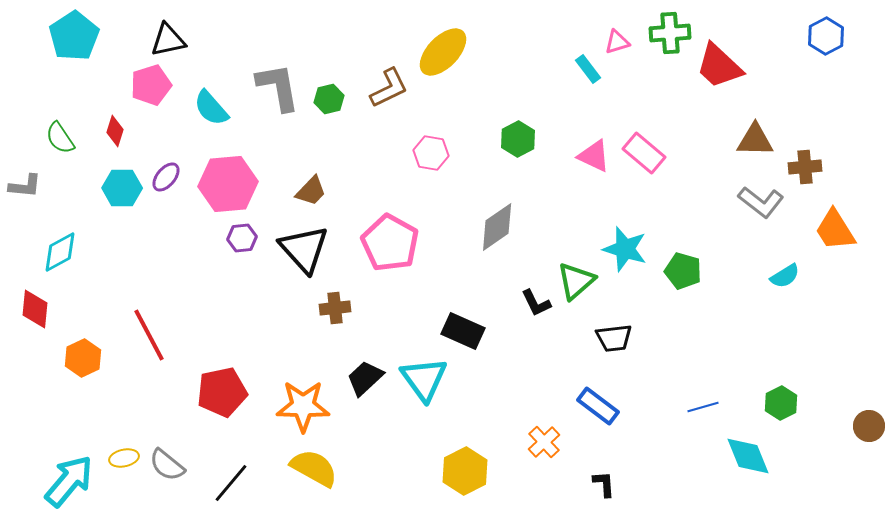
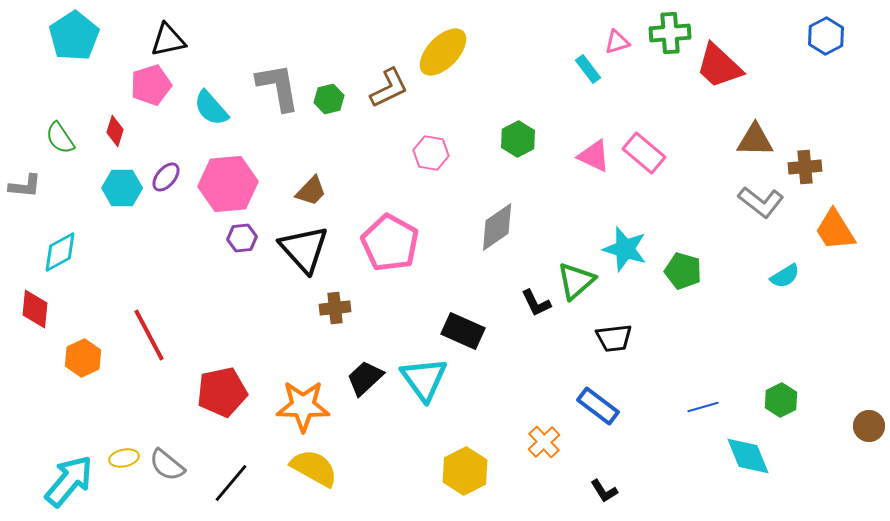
green hexagon at (781, 403): moved 3 px up
black L-shape at (604, 484): moved 7 px down; rotated 152 degrees clockwise
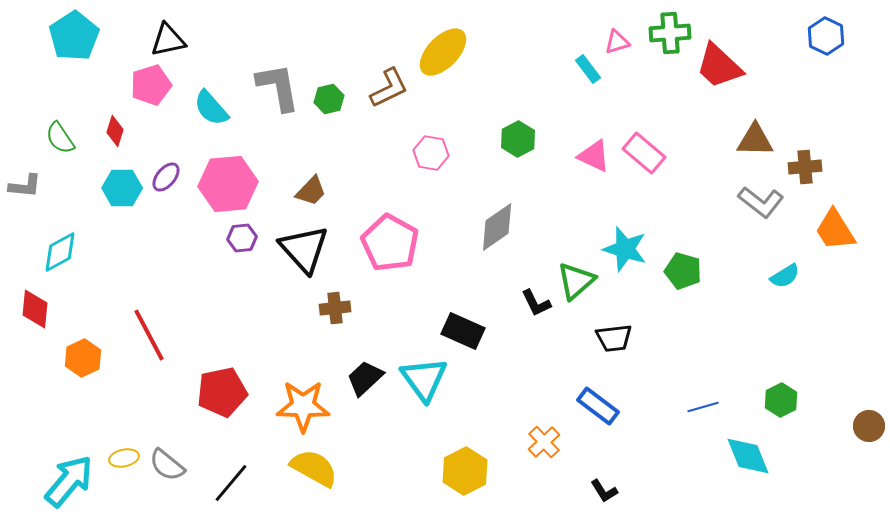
blue hexagon at (826, 36): rotated 6 degrees counterclockwise
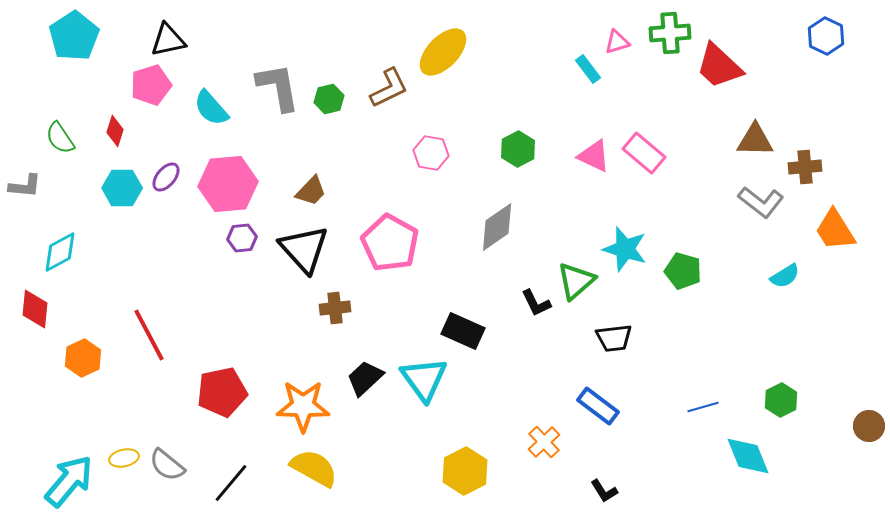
green hexagon at (518, 139): moved 10 px down
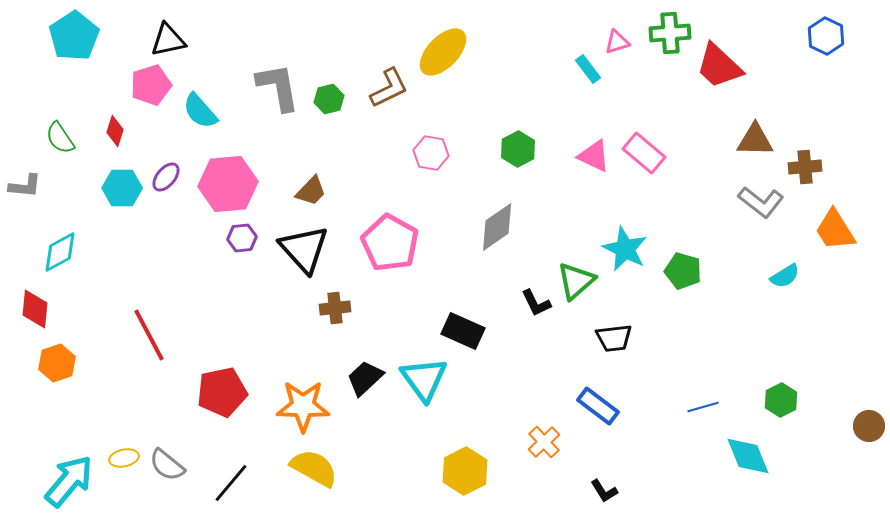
cyan semicircle at (211, 108): moved 11 px left, 3 px down
cyan star at (625, 249): rotated 9 degrees clockwise
orange hexagon at (83, 358): moved 26 px left, 5 px down; rotated 6 degrees clockwise
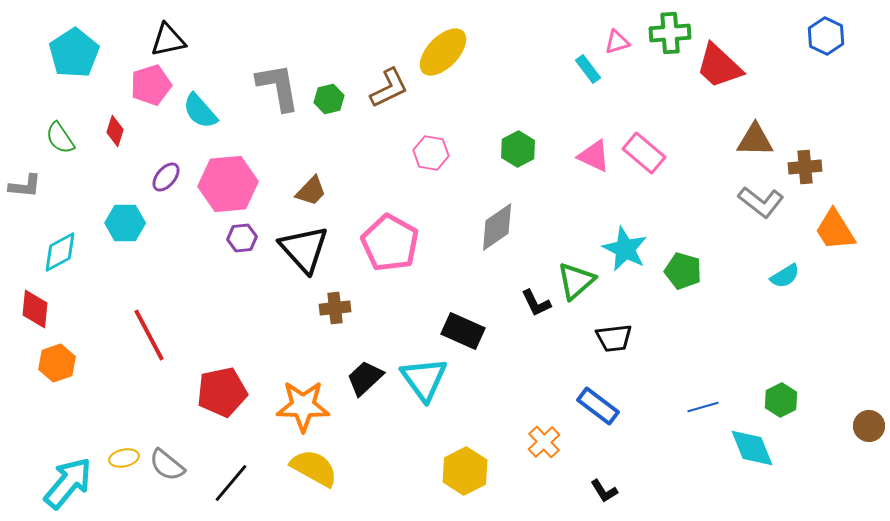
cyan pentagon at (74, 36): moved 17 px down
cyan hexagon at (122, 188): moved 3 px right, 35 px down
cyan diamond at (748, 456): moved 4 px right, 8 px up
cyan arrow at (69, 481): moved 1 px left, 2 px down
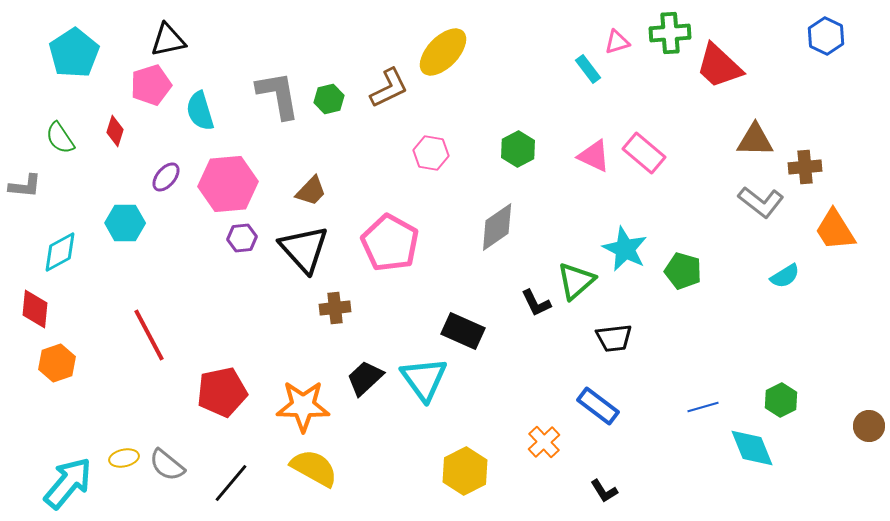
gray L-shape at (278, 87): moved 8 px down
cyan semicircle at (200, 111): rotated 24 degrees clockwise
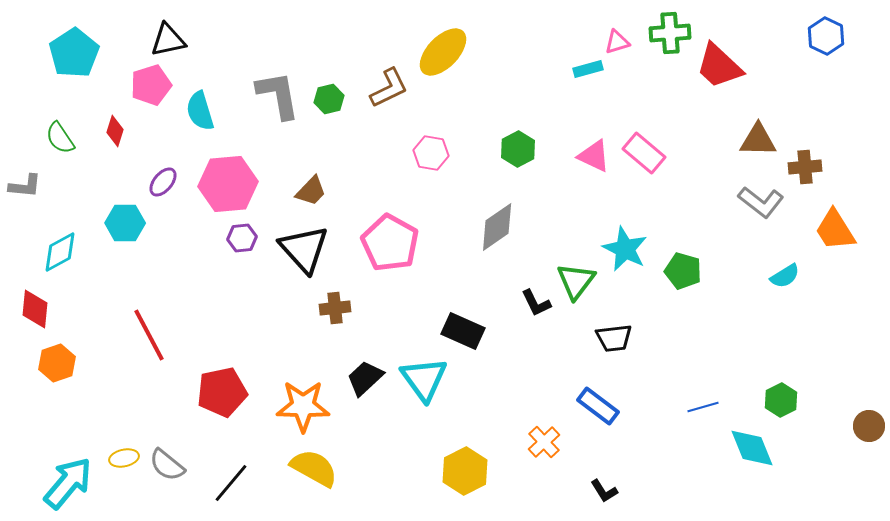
cyan rectangle at (588, 69): rotated 68 degrees counterclockwise
brown triangle at (755, 140): moved 3 px right
purple ellipse at (166, 177): moved 3 px left, 5 px down
green triangle at (576, 281): rotated 12 degrees counterclockwise
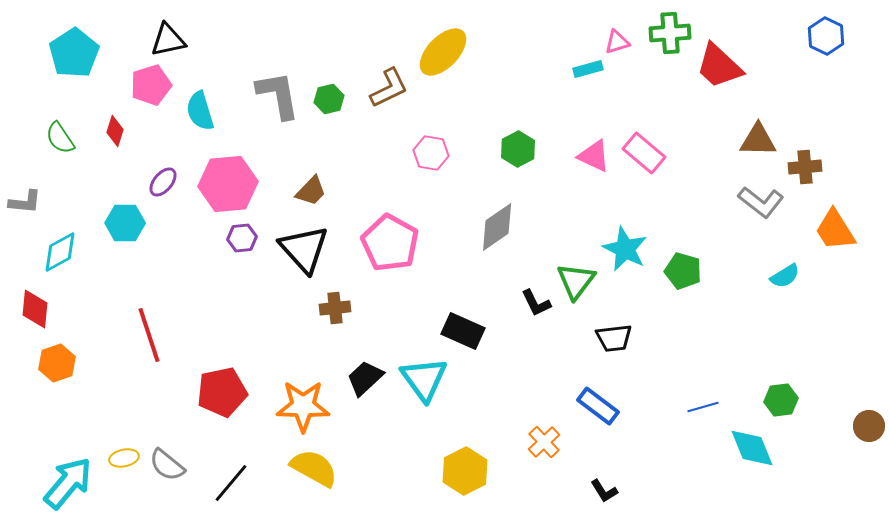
gray L-shape at (25, 186): moved 16 px down
red line at (149, 335): rotated 10 degrees clockwise
green hexagon at (781, 400): rotated 20 degrees clockwise
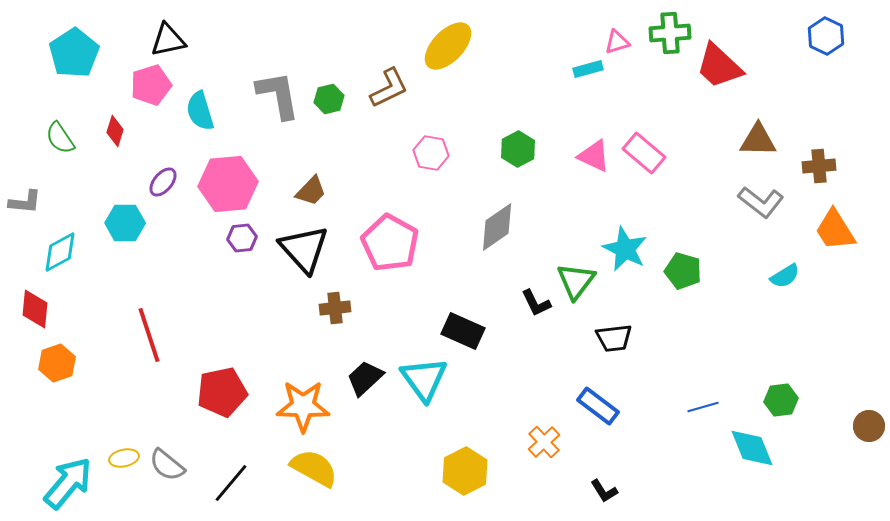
yellow ellipse at (443, 52): moved 5 px right, 6 px up
brown cross at (805, 167): moved 14 px right, 1 px up
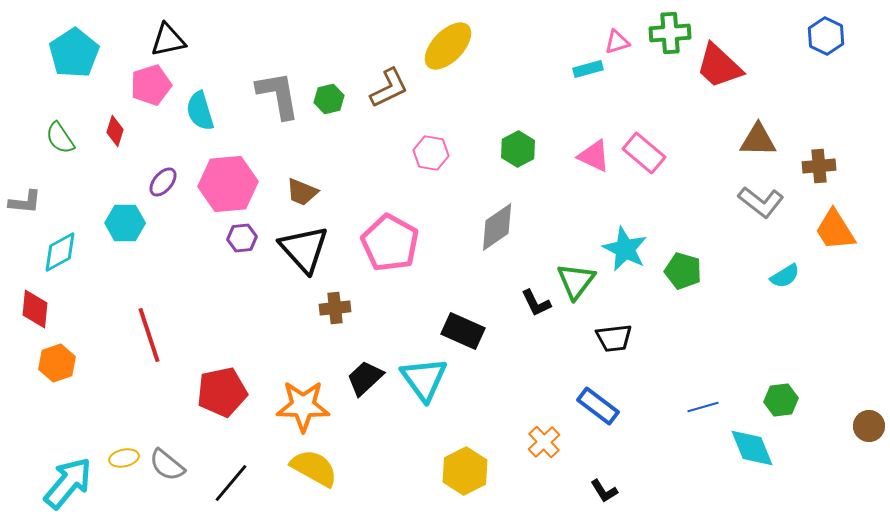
brown trapezoid at (311, 191): moved 9 px left, 1 px down; rotated 68 degrees clockwise
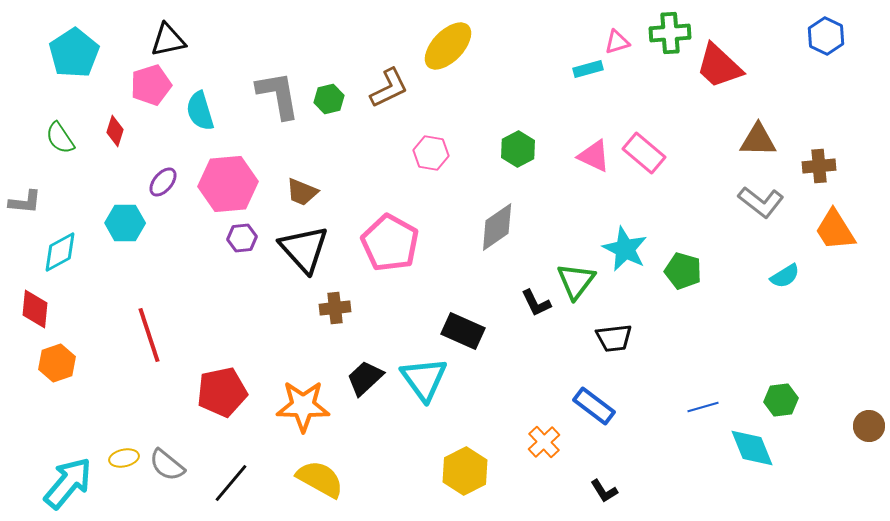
blue rectangle at (598, 406): moved 4 px left
yellow semicircle at (314, 468): moved 6 px right, 11 px down
